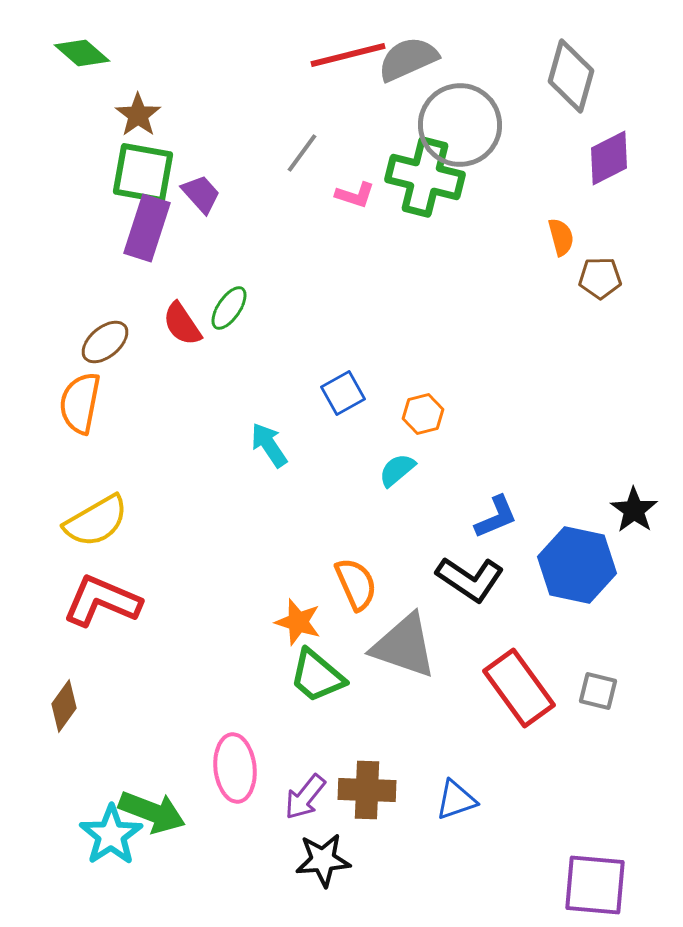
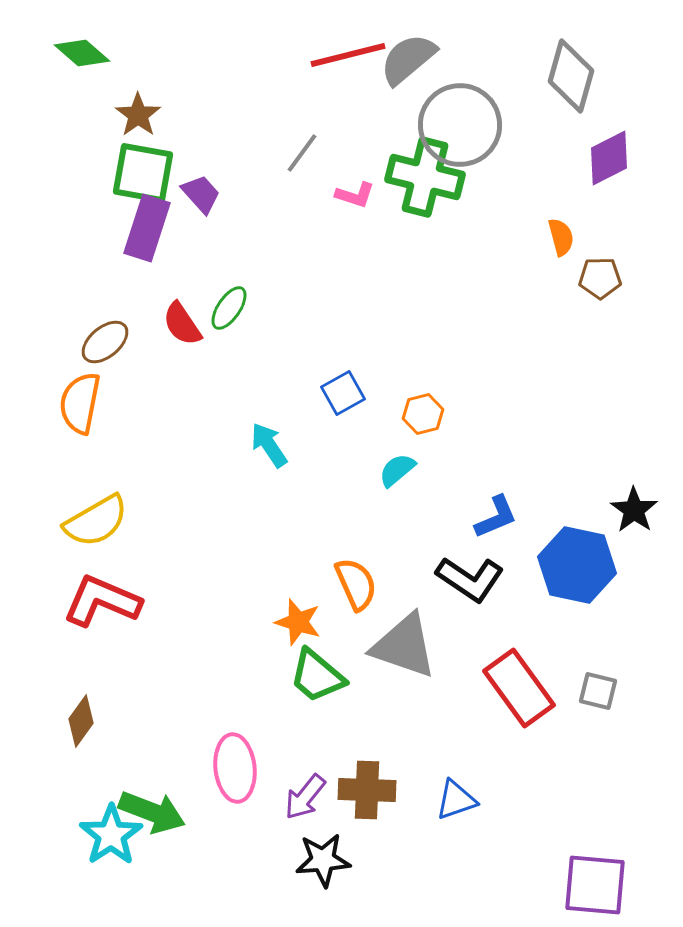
gray semicircle at (408, 59): rotated 16 degrees counterclockwise
brown diamond at (64, 706): moved 17 px right, 15 px down
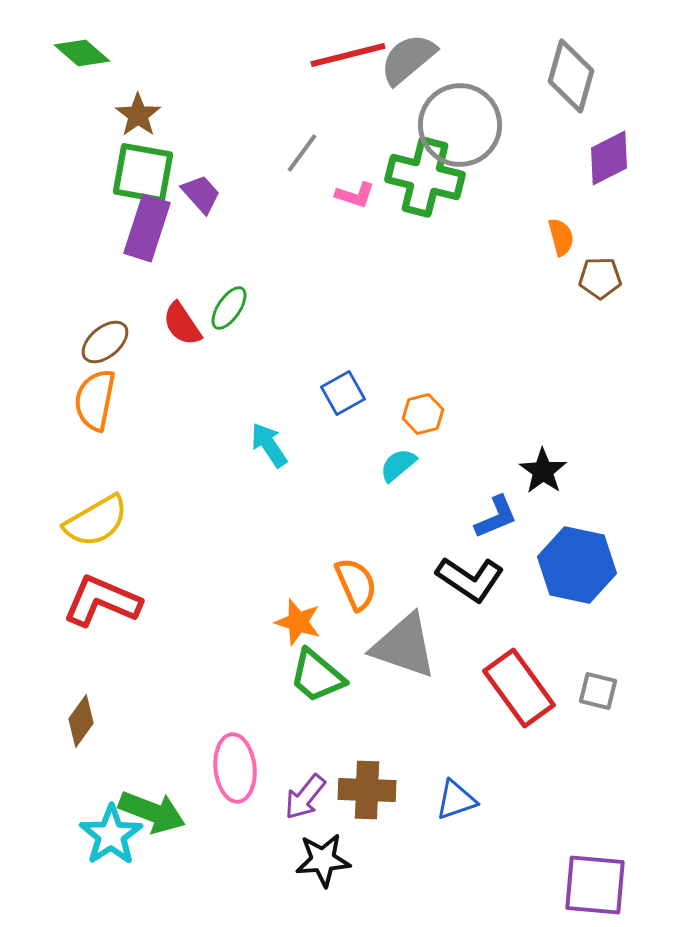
orange semicircle at (80, 403): moved 15 px right, 3 px up
cyan semicircle at (397, 470): moved 1 px right, 5 px up
black star at (634, 510): moved 91 px left, 39 px up
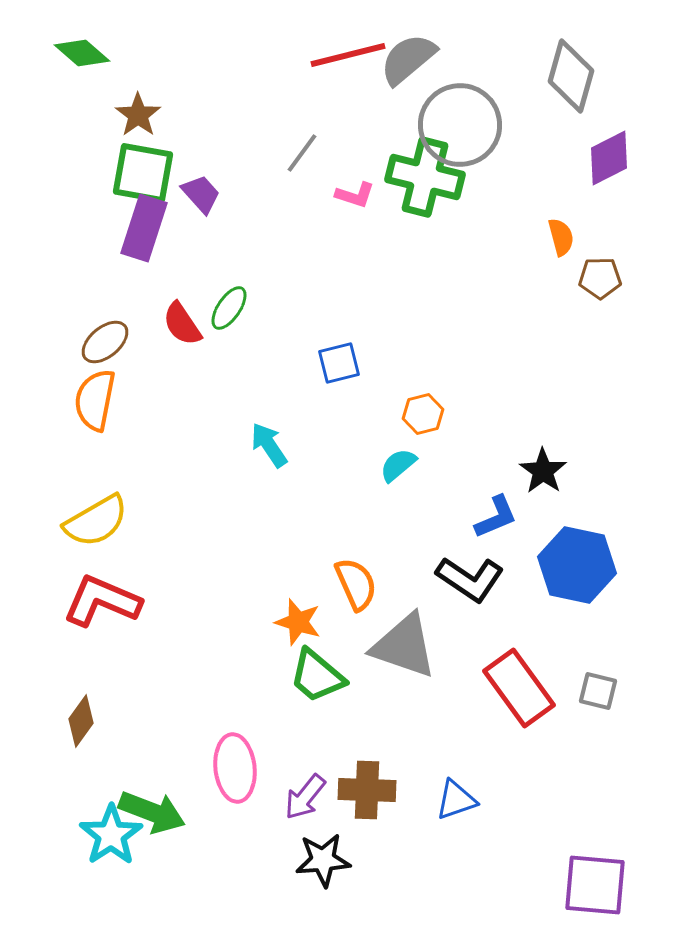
purple rectangle at (147, 228): moved 3 px left
blue square at (343, 393): moved 4 px left, 30 px up; rotated 15 degrees clockwise
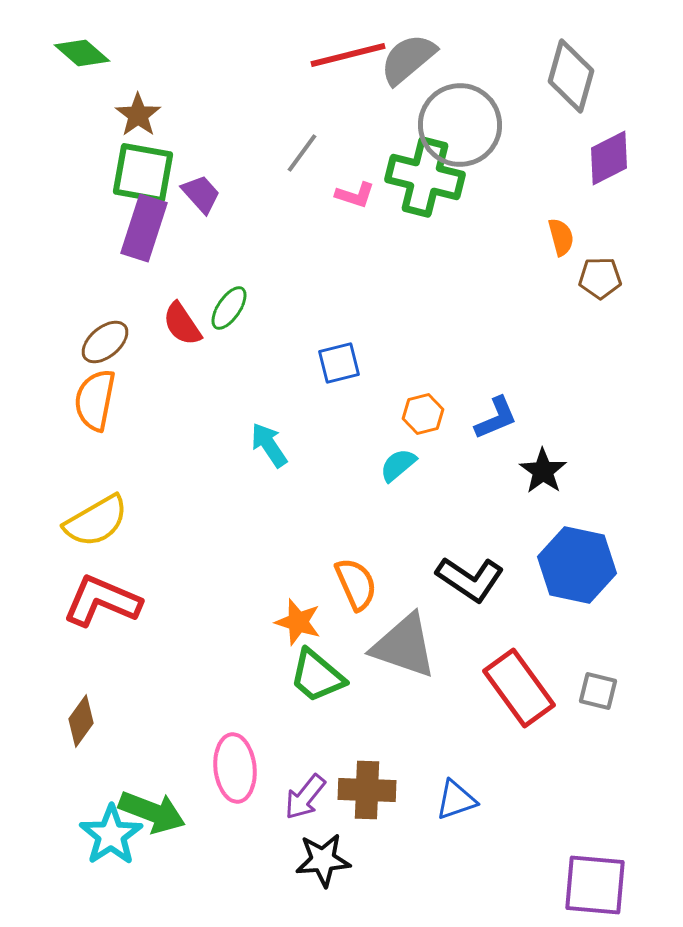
blue L-shape at (496, 517): moved 99 px up
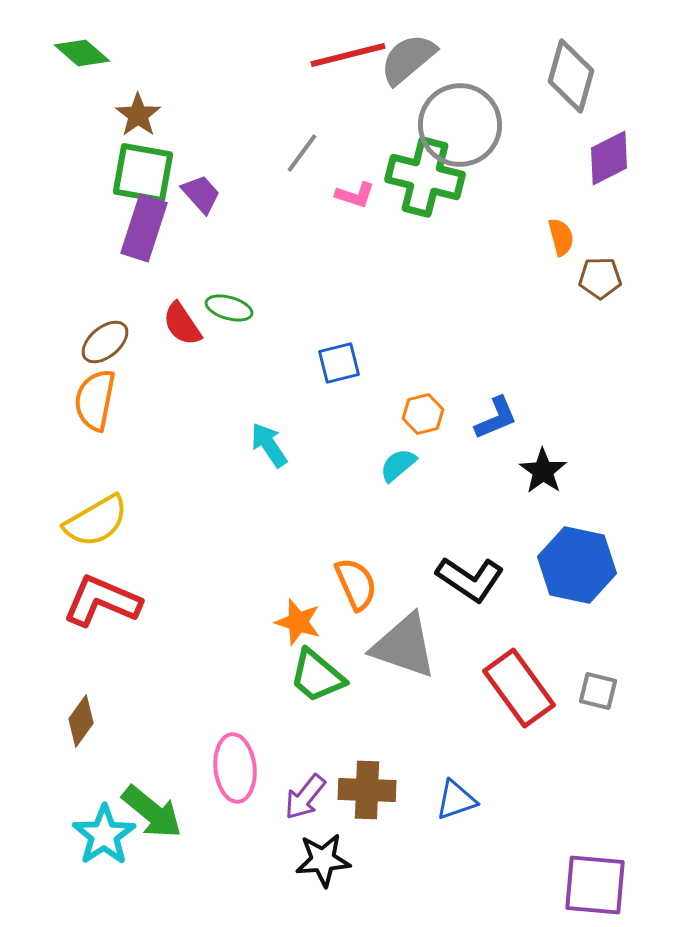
green ellipse at (229, 308): rotated 72 degrees clockwise
green arrow at (152, 812): rotated 18 degrees clockwise
cyan star at (111, 835): moved 7 px left
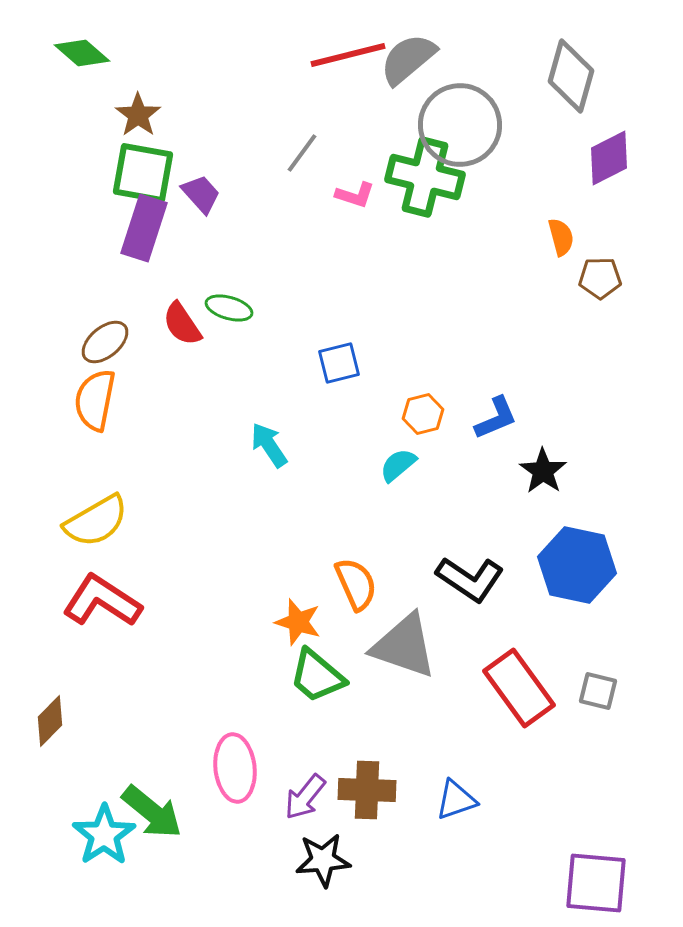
red L-shape at (102, 601): rotated 10 degrees clockwise
brown diamond at (81, 721): moved 31 px left; rotated 9 degrees clockwise
purple square at (595, 885): moved 1 px right, 2 px up
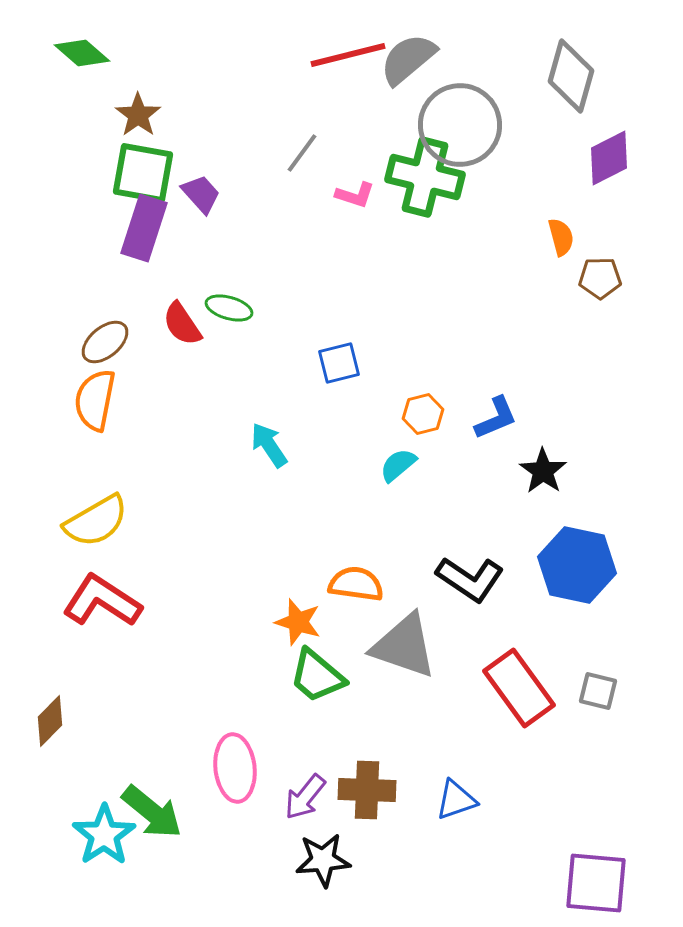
orange semicircle at (356, 584): rotated 58 degrees counterclockwise
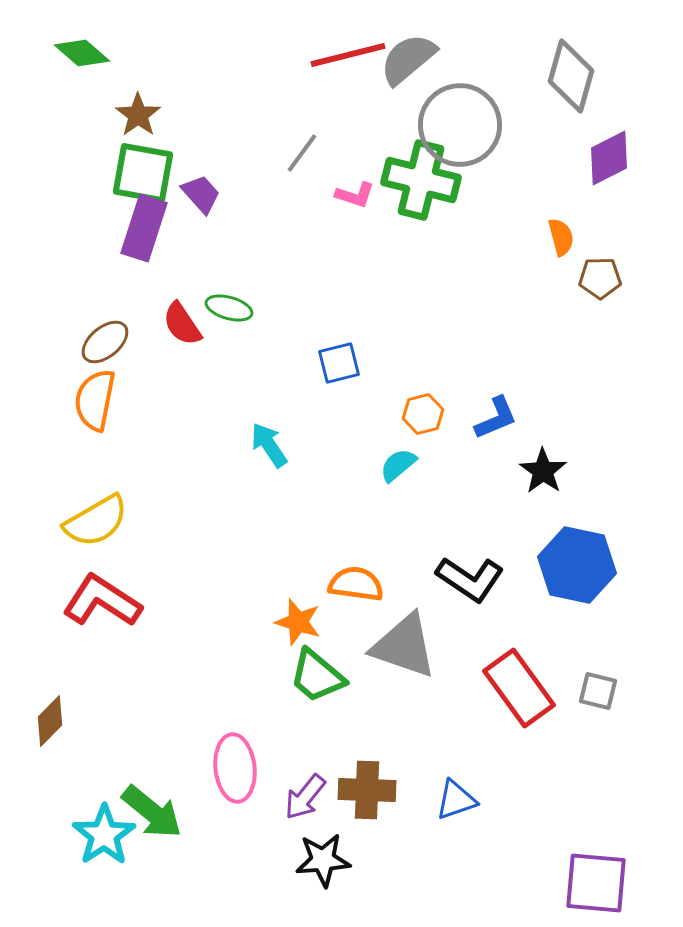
green cross at (425, 177): moved 4 px left, 3 px down
